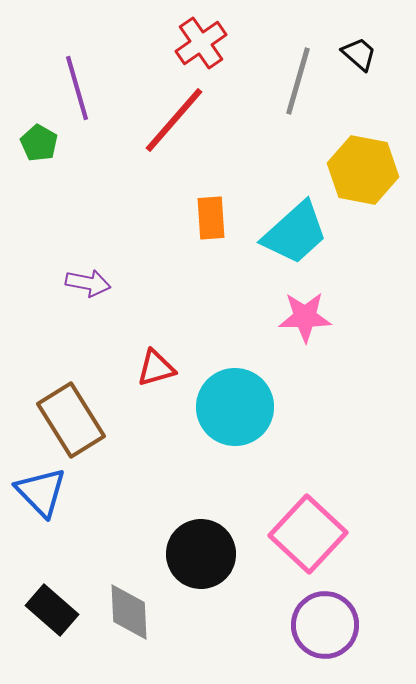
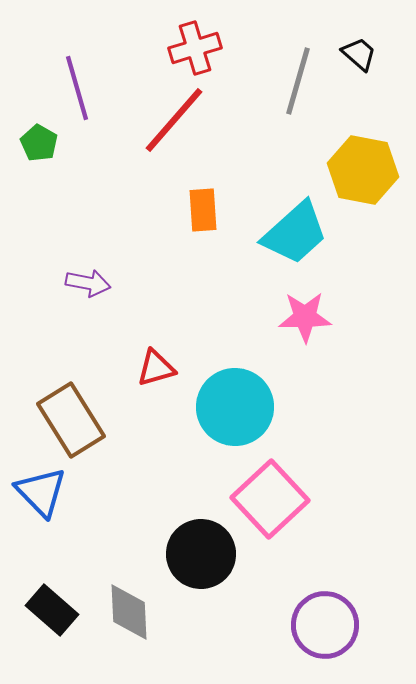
red cross: moved 6 px left, 5 px down; rotated 18 degrees clockwise
orange rectangle: moved 8 px left, 8 px up
pink square: moved 38 px left, 35 px up; rotated 4 degrees clockwise
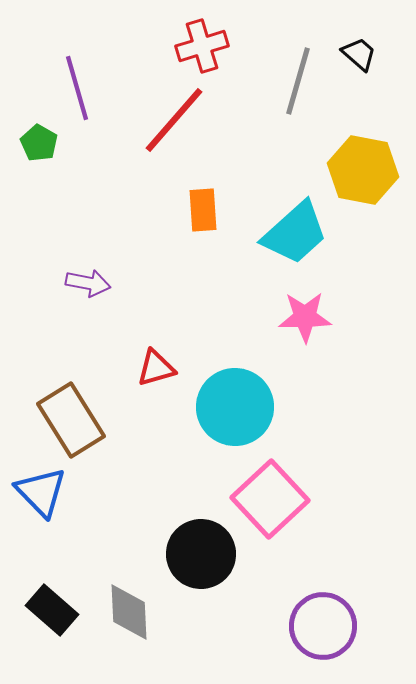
red cross: moved 7 px right, 2 px up
purple circle: moved 2 px left, 1 px down
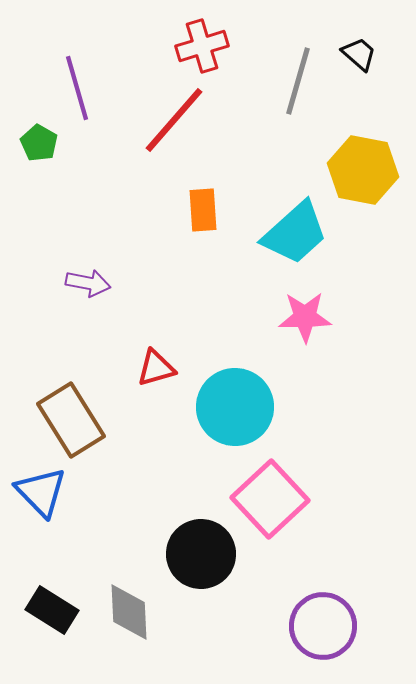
black rectangle: rotated 9 degrees counterclockwise
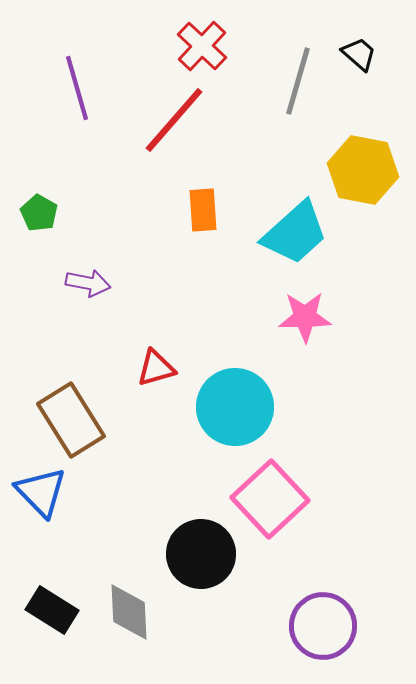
red cross: rotated 30 degrees counterclockwise
green pentagon: moved 70 px down
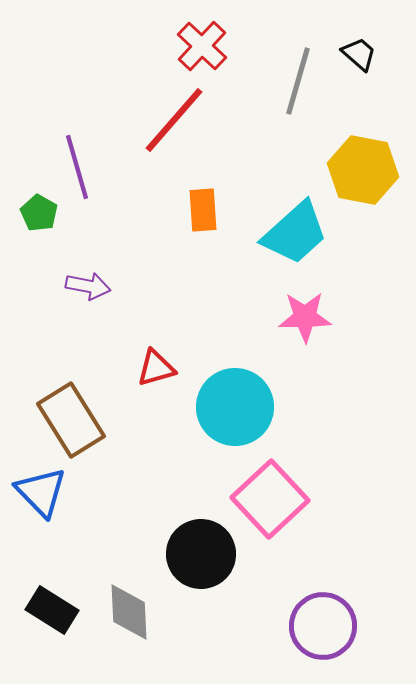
purple line: moved 79 px down
purple arrow: moved 3 px down
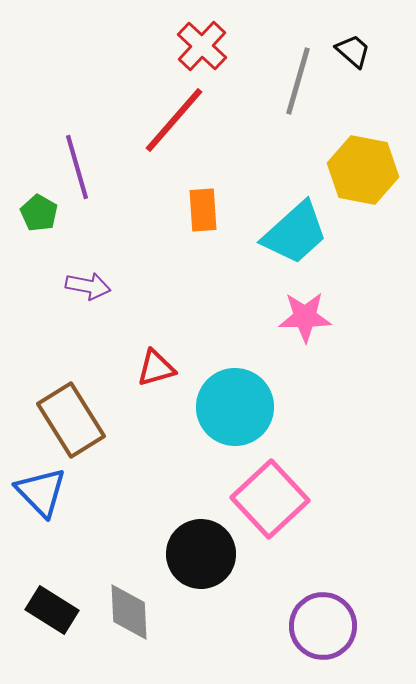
black trapezoid: moved 6 px left, 3 px up
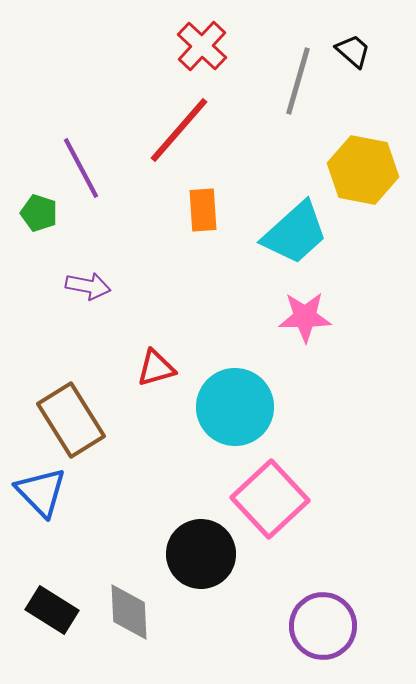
red line: moved 5 px right, 10 px down
purple line: moved 4 px right, 1 px down; rotated 12 degrees counterclockwise
green pentagon: rotated 12 degrees counterclockwise
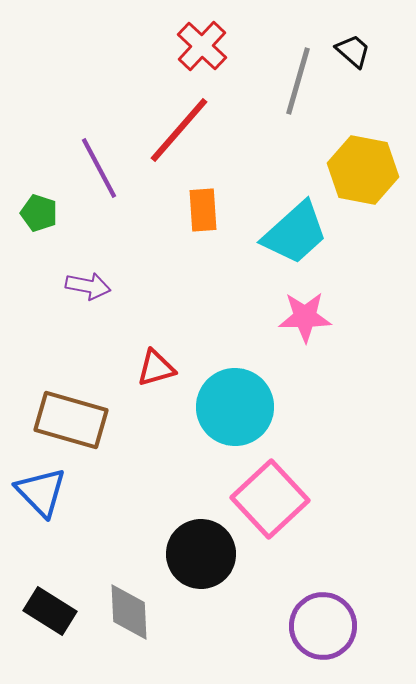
purple line: moved 18 px right
brown rectangle: rotated 42 degrees counterclockwise
black rectangle: moved 2 px left, 1 px down
